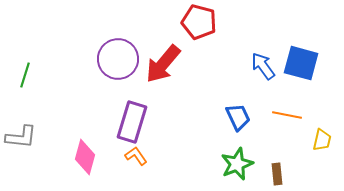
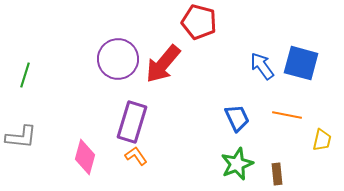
blue arrow: moved 1 px left
blue trapezoid: moved 1 px left, 1 px down
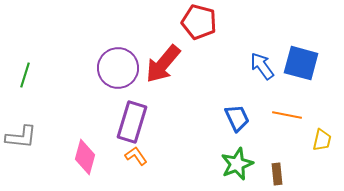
purple circle: moved 9 px down
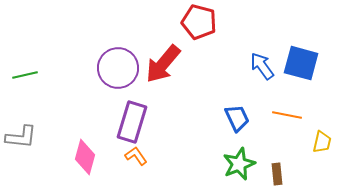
green line: rotated 60 degrees clockwise
yellow trapezoid: moved 2 px down
green star: moved 2 px right
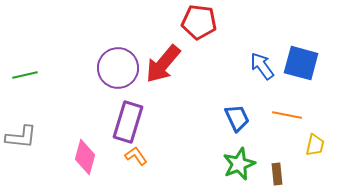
red pentagon: rotated 8 degrees counterclockwise
purple rectangle: moved 4 px left
yellow trapezoid: moved 7 px left, 3 px down
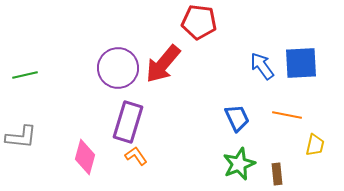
blue square: rotated 18 degrees counterclockwise
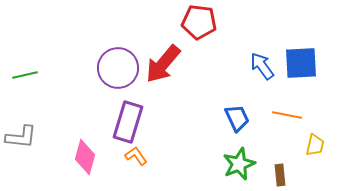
brown rectangle: moved 3 px right, 1 px down
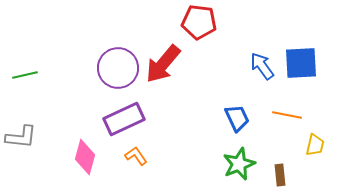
purple rectangle: moved 4 px left, 3 px up; rotated 48 degrees clockwise
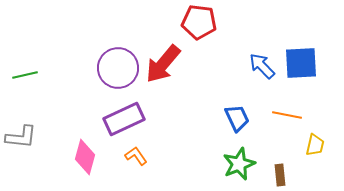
blue arrow: rotated 8 degrees counterclockwise
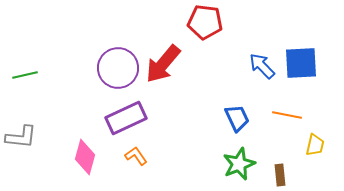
red pentagon: moved 6 px right
purple rectangle: moved 2 px right, 1 px up
